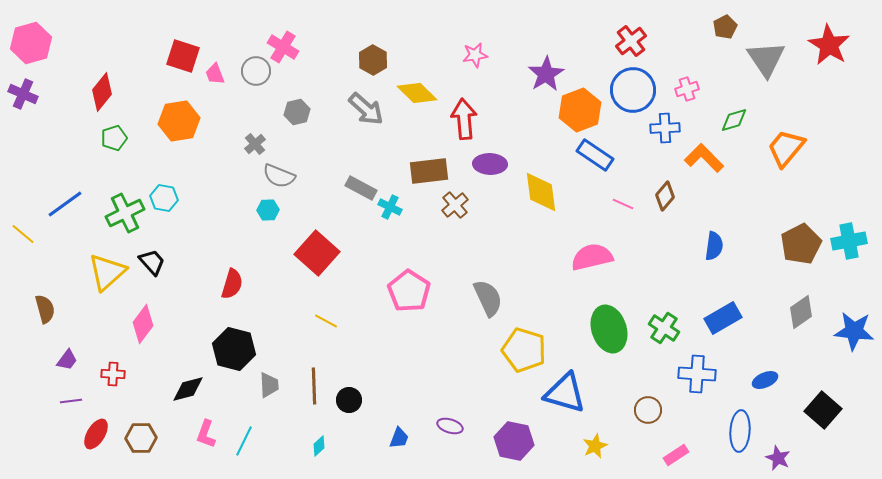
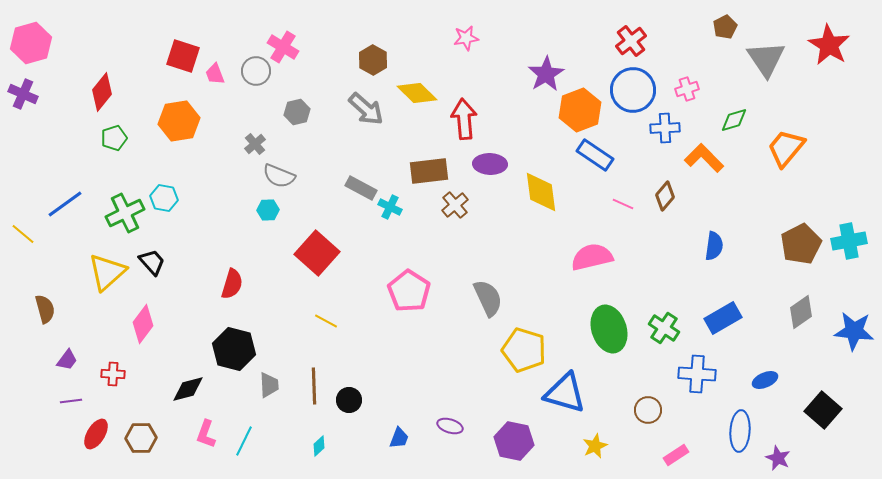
pink star at (475, 55): moved 9 px left, 17 px up
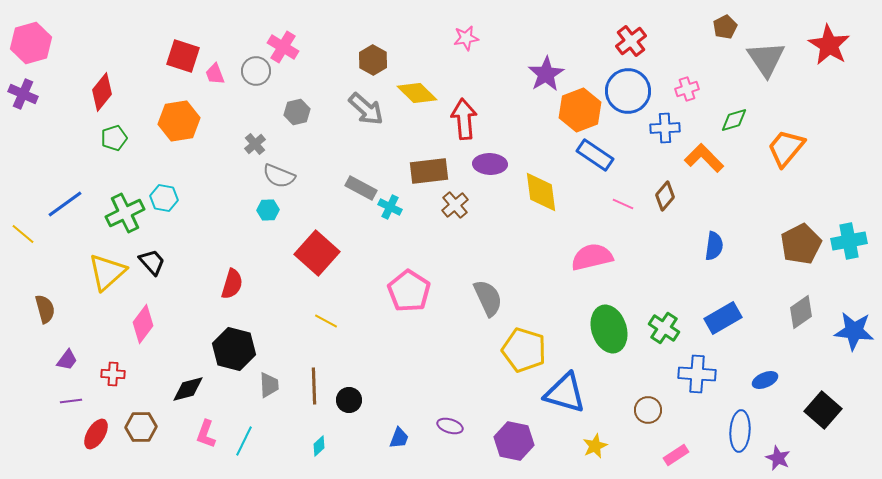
blue circle at (633, 90): moved 5 px left, 1 px down
brown hexagon at (141, 438): moved 11 px up
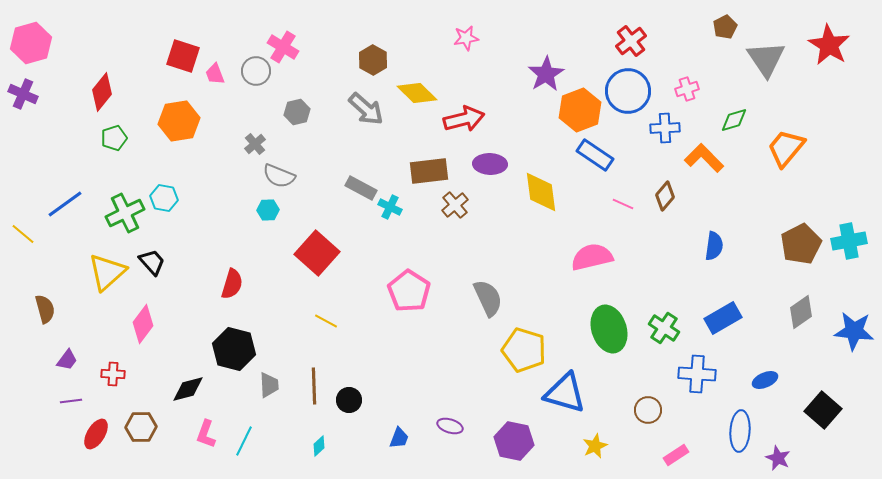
red arrow at (464, 119): rotated 81 degrees clockwise
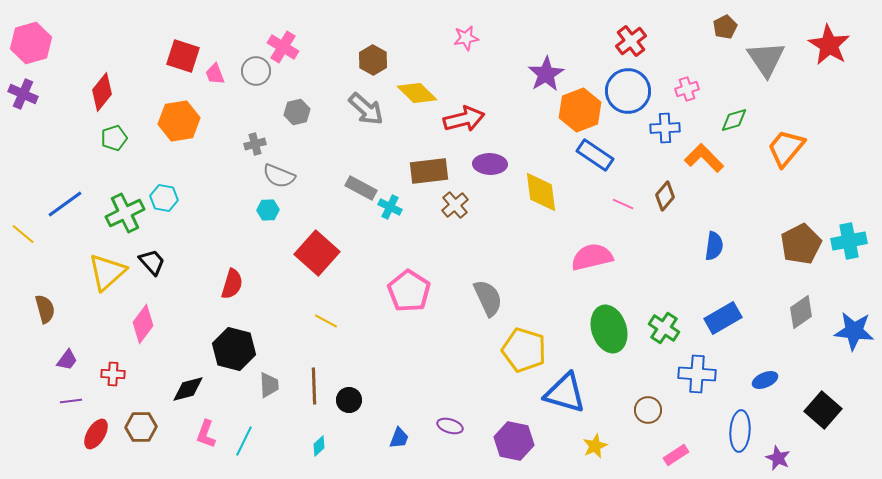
gray cross at (255, 144): rotated 25 degrees clockwise
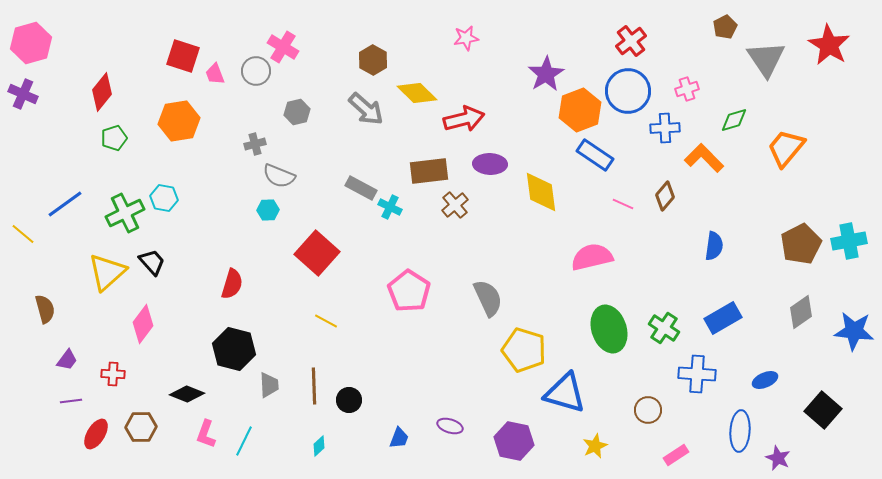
black diamond at (188, 389): moved 1 px left, 5 px down; rotated 36 degrees clockwise
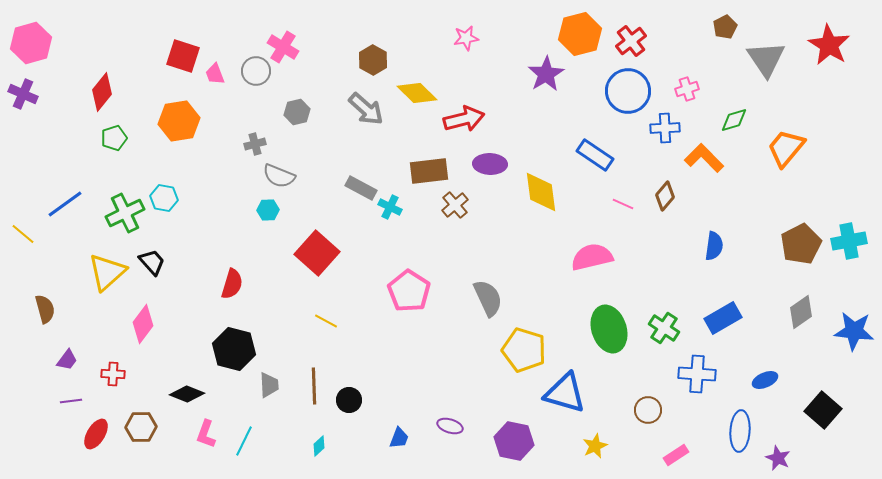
orange hexagon at (580, 110): moved 76 px up; rotated 6 degrees clockwise
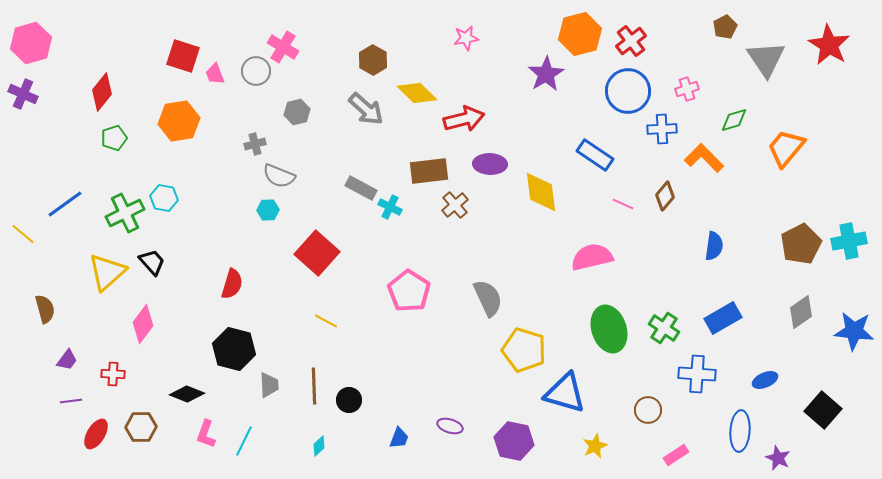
blue cross at (665, 128): moved 3 px left, 1 px down
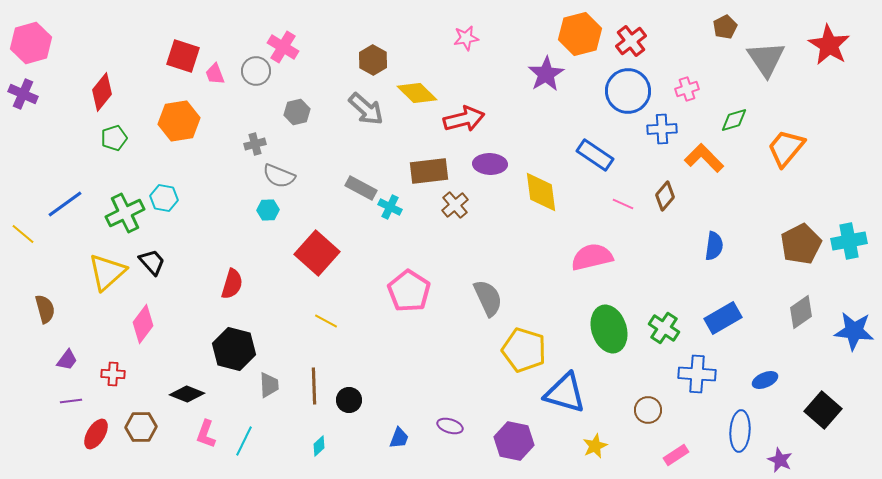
purple star at (778, 458): moved 2 px right, 2 px down
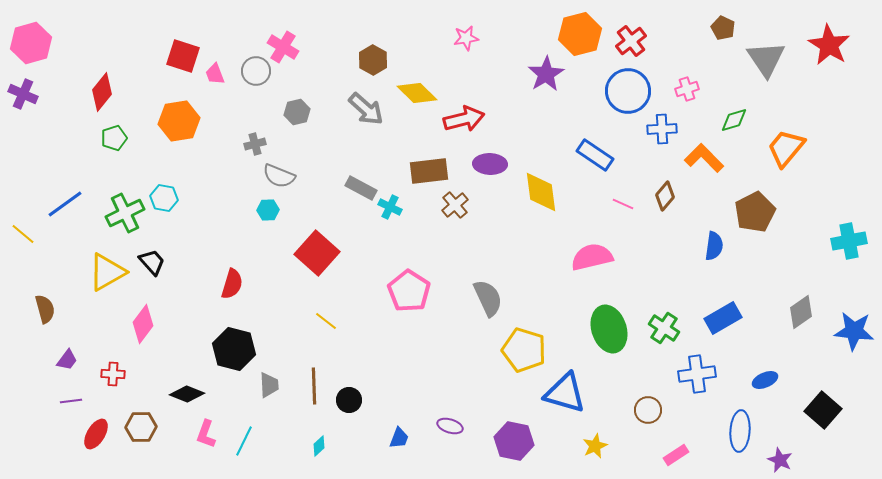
brown pentagon at (725, 27): moved 2 px left, 1 px down; rotated 20 degrees counterclockwise
brown pentagon at (801, 244): moved 46 px left, 32 px up
yellow triangle at (107, 272): rotated 12 degrees clockwise
yellow line at (326, 321): rotated 10 degrees clockwise
blue cross at (697, 374): rotated 12 degrees counterclockwise
